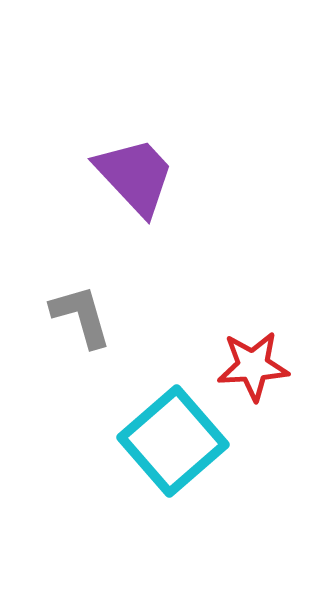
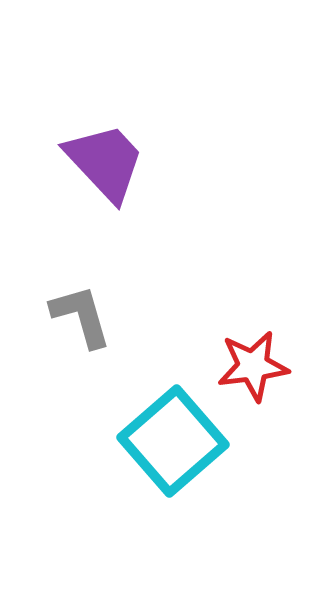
purple trapezoid: moved 30 px left, 14 px up
red star: rotated 4 degrees counterclockwise
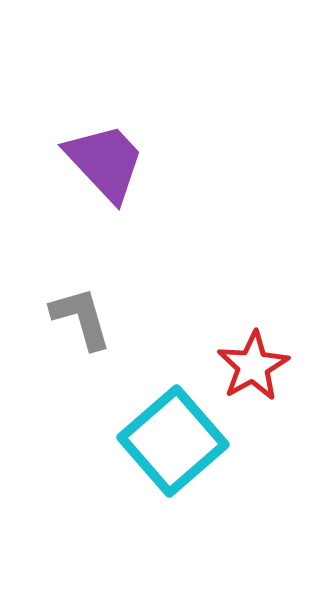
gray L-shape: moved 2 px down
red star: rotated 22 degrees counterclockwise
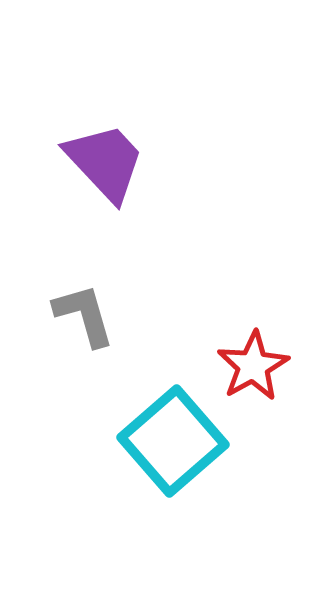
gray L-shape: moved 3 px right, 3 px up
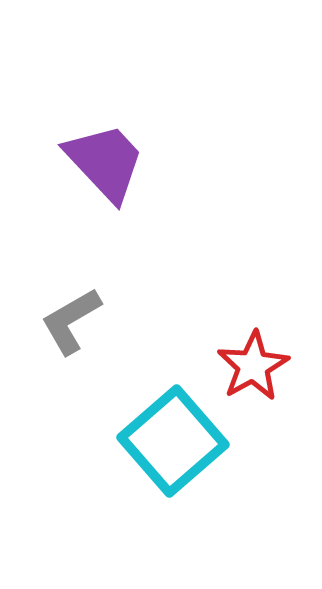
gray L-shape: moved 13 px left, 6 px down; rotated 104 degrees counterclockwise
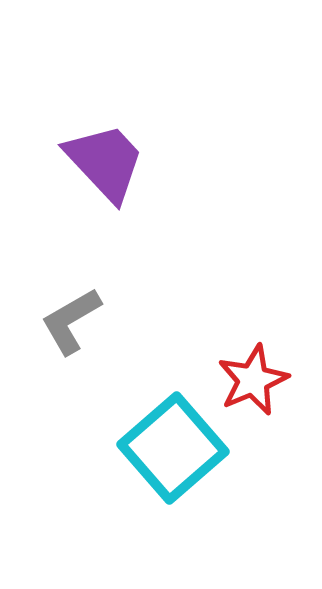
red star: moved 14 px down; rotated 6 degrees clockwise
cyan square: moved 7 px down
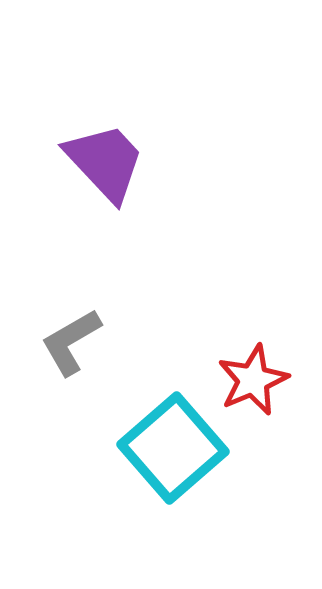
gray L-shape: moved 21 px down
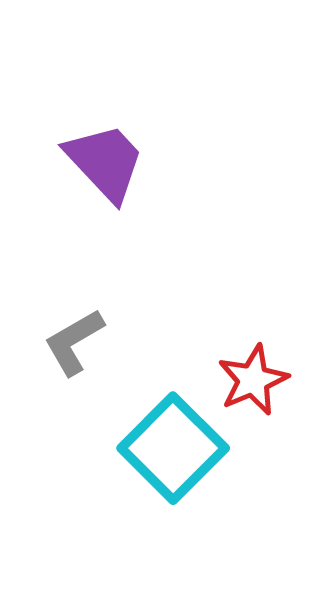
gray L-shape: moved 3 px right
cyan square: rotated 4 degrees counterclockwise
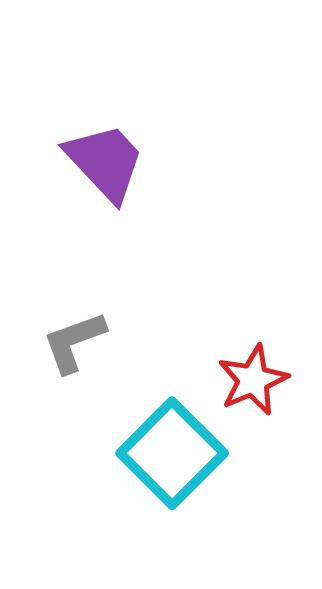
gray L-shape: rotated 10 degrees clockwise
cyan square: moved 1 px left, 5 px down
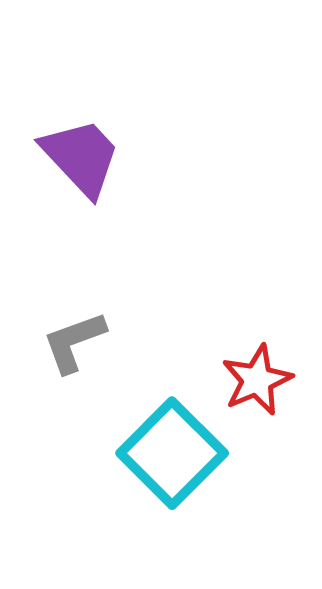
purple trapezoid: moved 24 px left, 5 px up
red star: moved 4 px right
